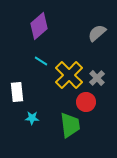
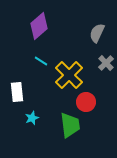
gray semicircle: rotated 24 degrees counterclockwise
gray cross: moved 9 px right, 15 px up
cyan star: rotated 24 degrees counterclockwise
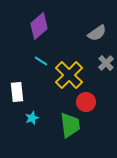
gray semicircle: rotated 150 degrees counterclockwise
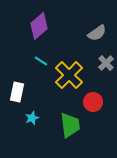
white rectangle: rotated 18 degrees clockwise
red circle: moved 7 px right
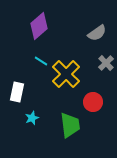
yellow cross: moved 3 px left, 1 px up
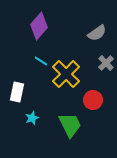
purple diamond: rotated 8 degrees counterclockwise
red circle: moved 2 px up
green trapezoid: rotated 20 degrees counterclockwise
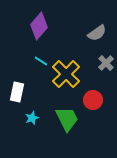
green trapezoid: moved 3 px left, 6 px up
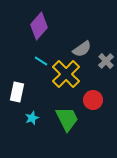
gray semicircle: moved 15 px left, 16 px down
gray cross: moved 2 px up
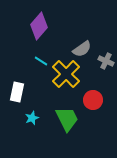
gray cross: rotated 21 degrees counterclockwise
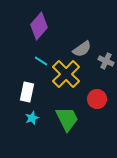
white rectangle: moved 10 px right
red circle: moved 4 px right, 1 px up
